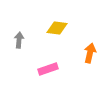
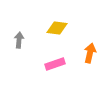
pink rectangle: moved 7 px right, 5 px up
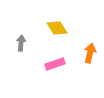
yellow diamond: rotated 50 degrees clockwise
gray arrow: moved 2 px right, 3 px down
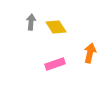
yellow diamond: moved 1 px left, 1 px up
gray arrow: moved 10 px right, 21 px up
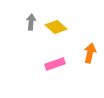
yellow diamond: rotated 15 degrees counterclockwise
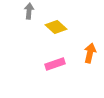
gray arrow: moved 2 px left, 11 px up
